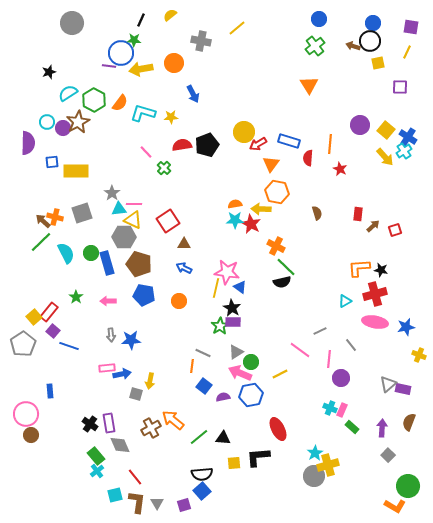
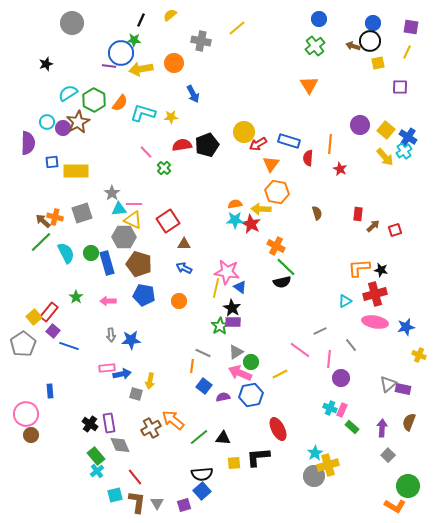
black star at (49, 72): moved 3 px left, 8 px up
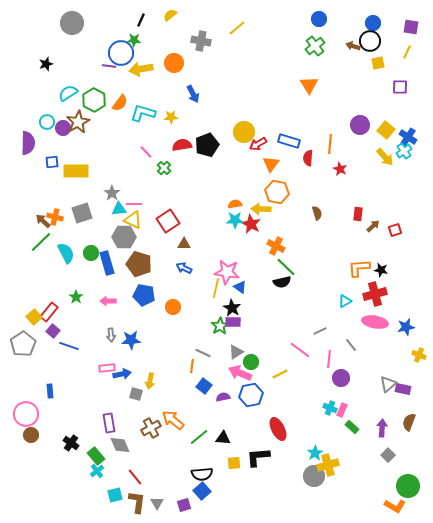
orange circle at (179, 301): moved 6 px left, 6 px down
black cross at (90, 424): moved 19 px left, 19 px down
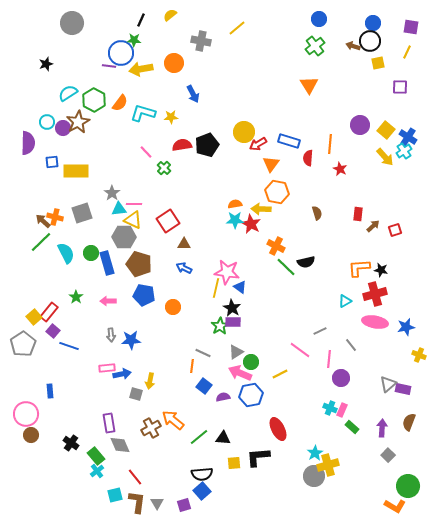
black semicircle at (282, 282): moved 24 px right, 20 px up
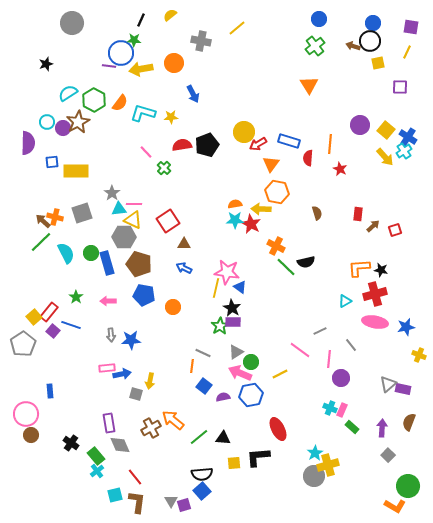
blue line at (69, 346): moved 2 px right, 21 px up
gray triangle at (157, 503): moved 14 px right, 2 px up
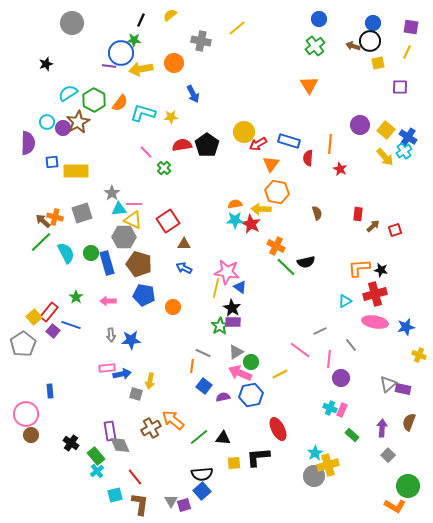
black pentagon at (207, 145): rotated 15 degrees counterclockwise
purple rectangle at (109, 423): moved 1 px right, 8 px down
green rectangle at (352, 427): moved 8 px down
brown L-shape at (137, 502): moved 3 px right, 2 px down
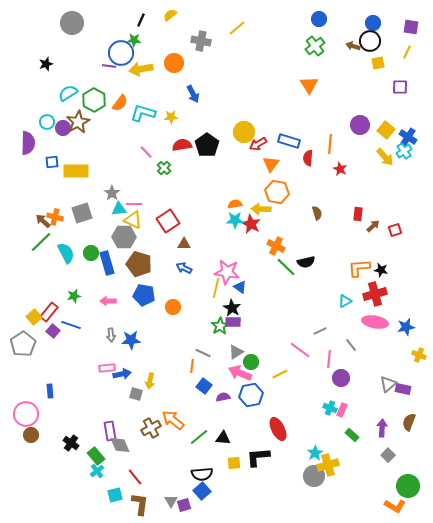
green star at (76, 297): moved 2 px left, 1 px up; rotated 24 degrees clockwise
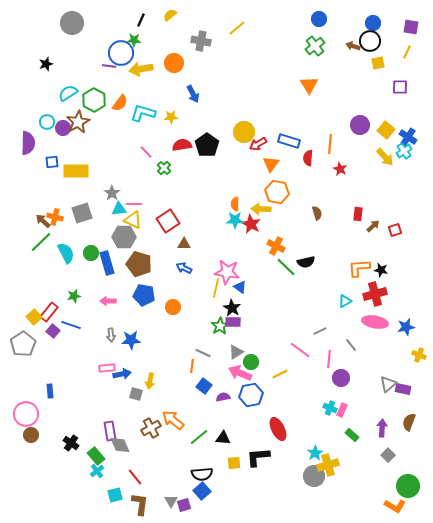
orange semicircle at (235, 204): rotated 80 degrees counterclockwise
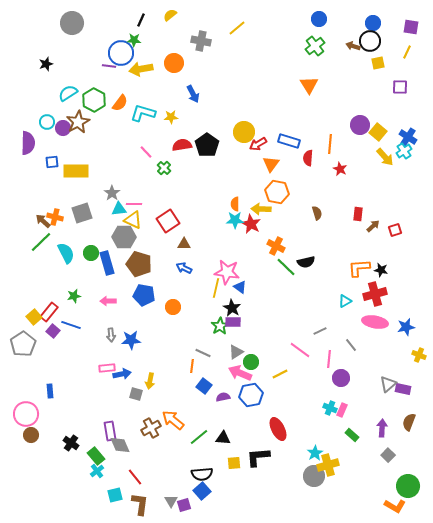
yellow square at (386, 130): moved 8 px left, 2 px down
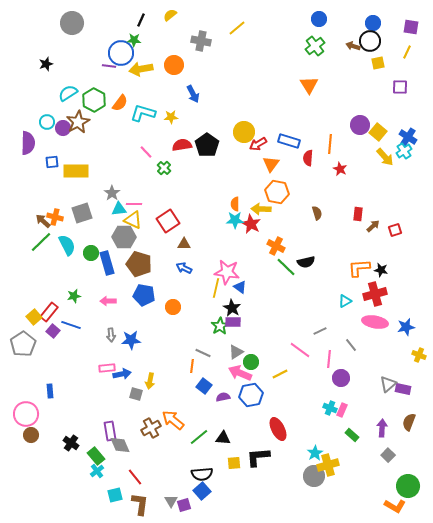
orange circle at (174, 63): moved 2 px down
cyan semicircle at (66, 253): moved 1 px right, 8 px up
